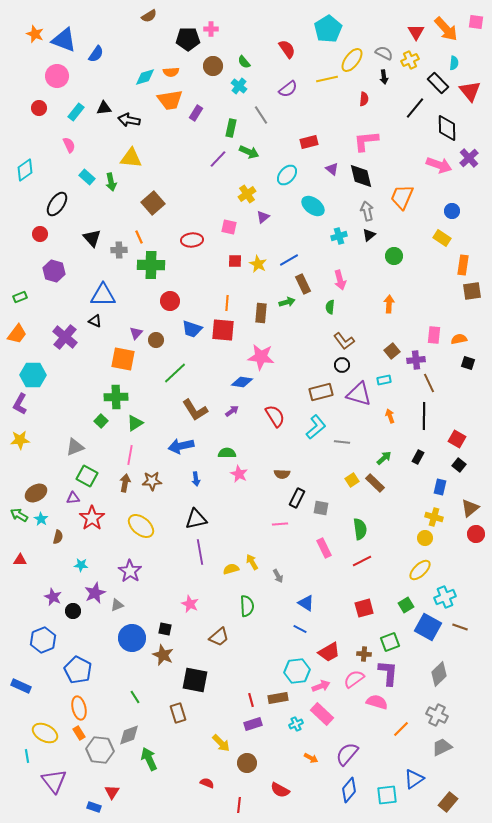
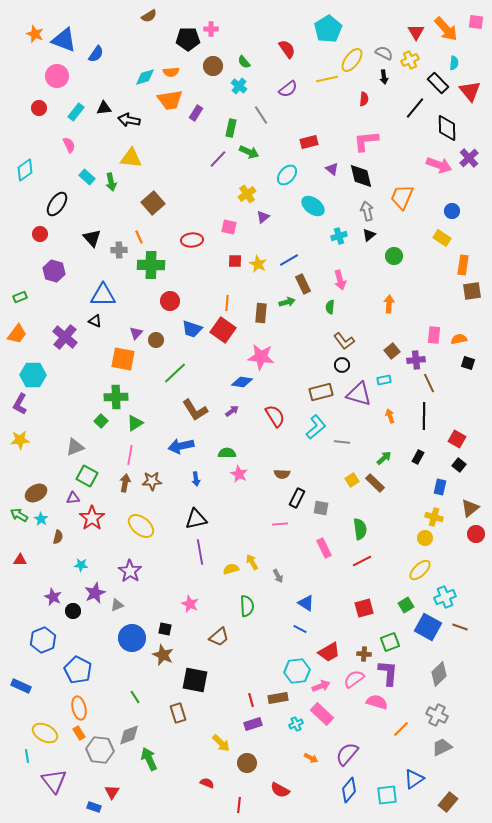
red square at (223, 330): rotated 30 degrees clockwise
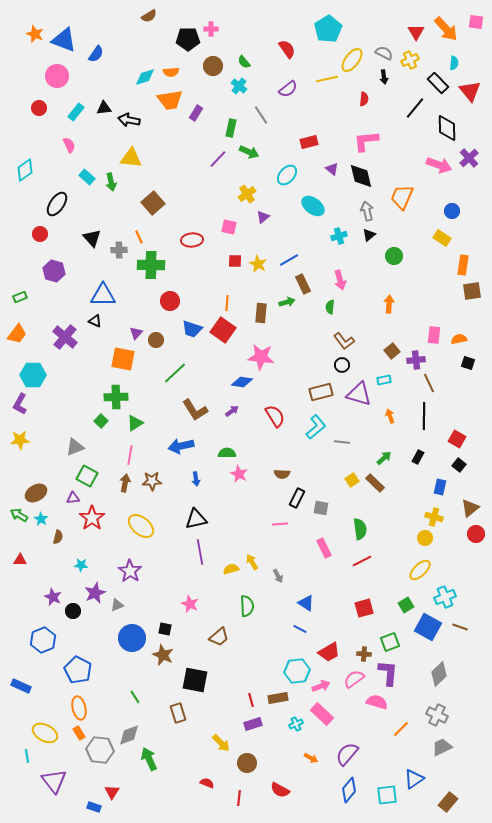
red line at (239, 805): moved 7 px up
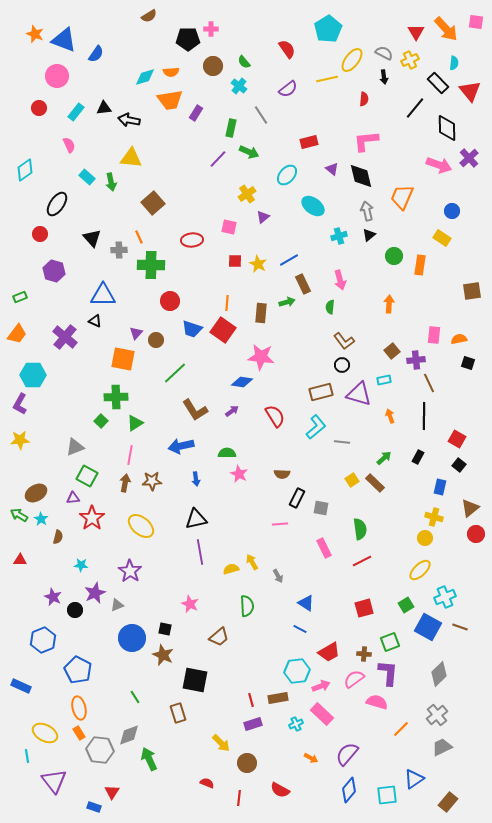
orange rectangle at (463, 265): moved 43 px left
black circle at (73, 611): moved 2 px right, 1 px up
gray cross at (437, 715): rotated 25 degrees clockwise
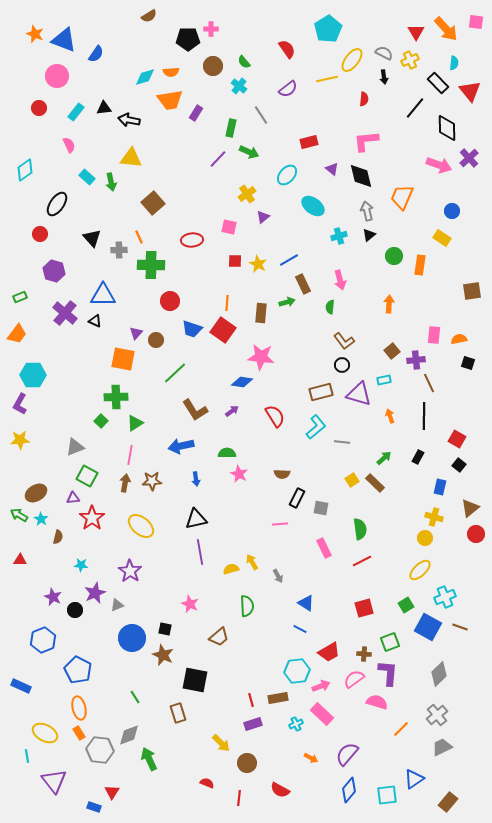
purple cross at (65, 337): moved 24 px up
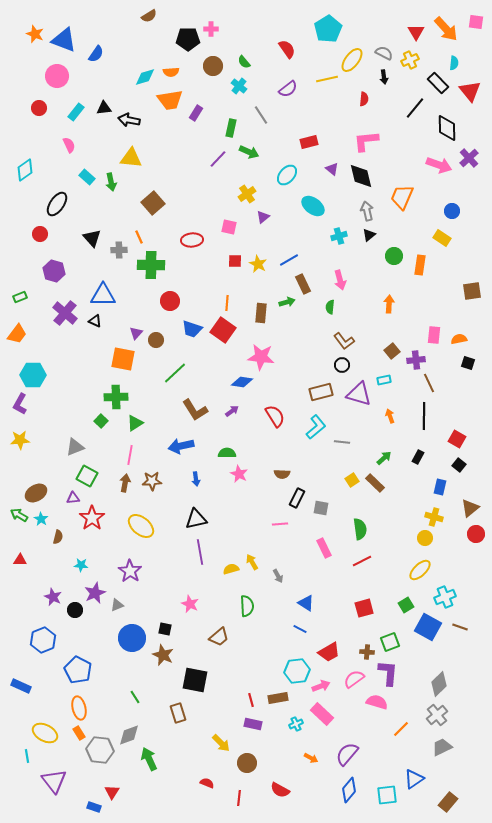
brown cross at (364, 654): moved 3 px right, 2 px up
gray diamond at (439, 674): moved 10 px down
purple rectangle at (253, 724): rotated 30 degrees clockwise
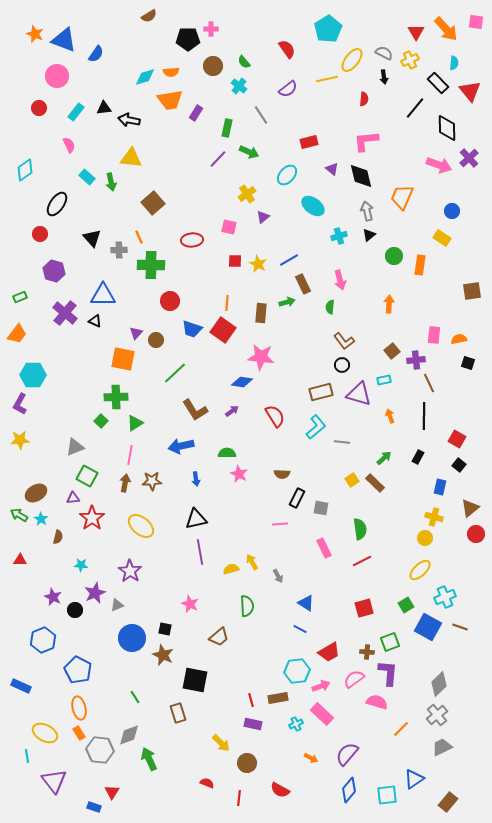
green rectangle at (231, 128): moved 4 px left
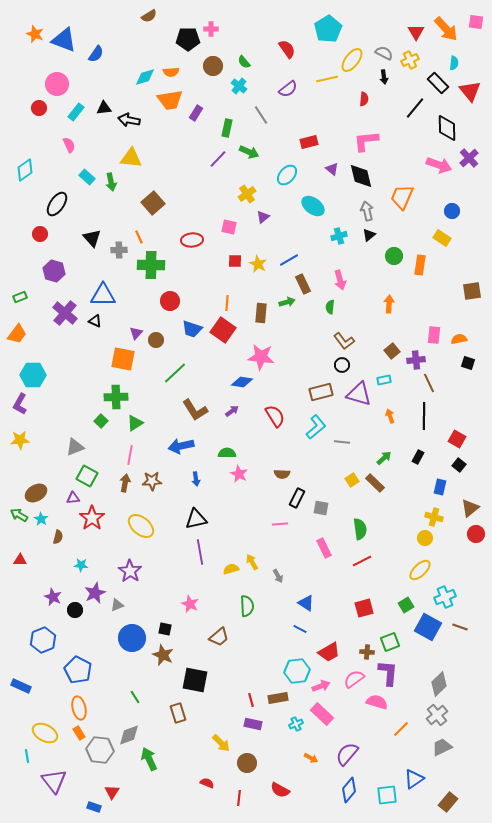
pink circle at (57, 76): moved 8 px down
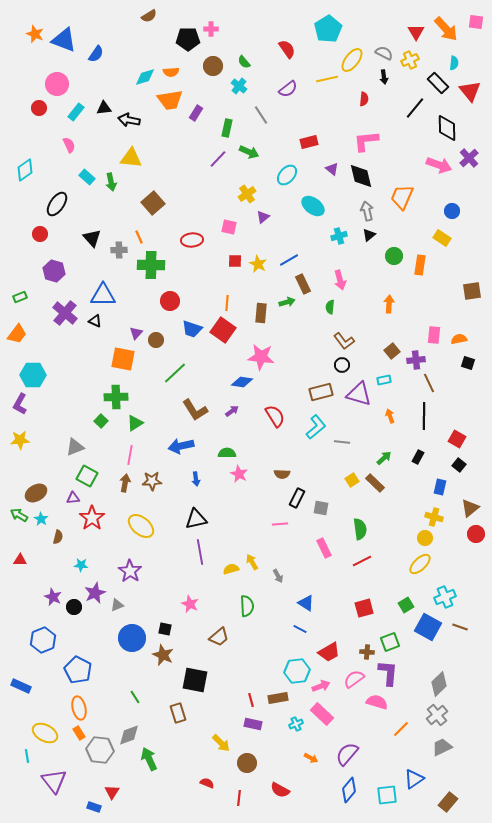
yellow ellipse at (420, 570): moved 6 px up
black circle at (75, 610): moved 1 px left, 3 px up
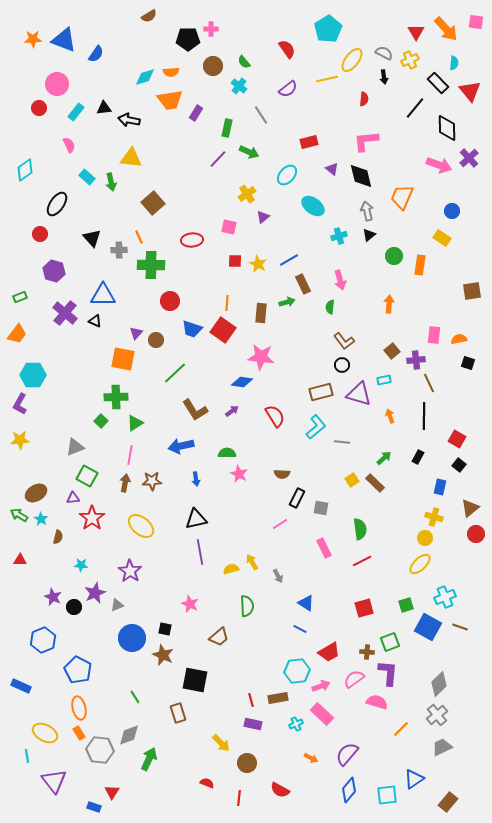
orange star at (35, 34): moved 2 px left, 5 px down; rotated 24 degrees counterclockwise
pink line at (280, 524): rotated 28 degrees counterclockwise
green square at (406, 605): rotated 14 degrees clockwise
green arrow at (149, 759): rotated 50 degrees clockwise
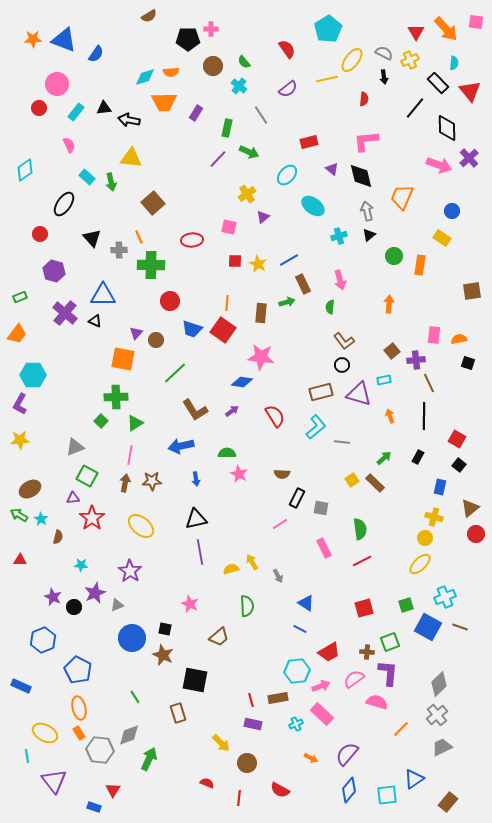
orange trapezoid at (170, 100): moved 6 px left, 2 px down; rotated 8 degrees clockwise
black ellipse at (57, 204): moved 7 px right
brown ellipse at (36, 493): moved 6 px left, 4 px up
red triangle at (112, 792): moved 1 px right, 2 px up
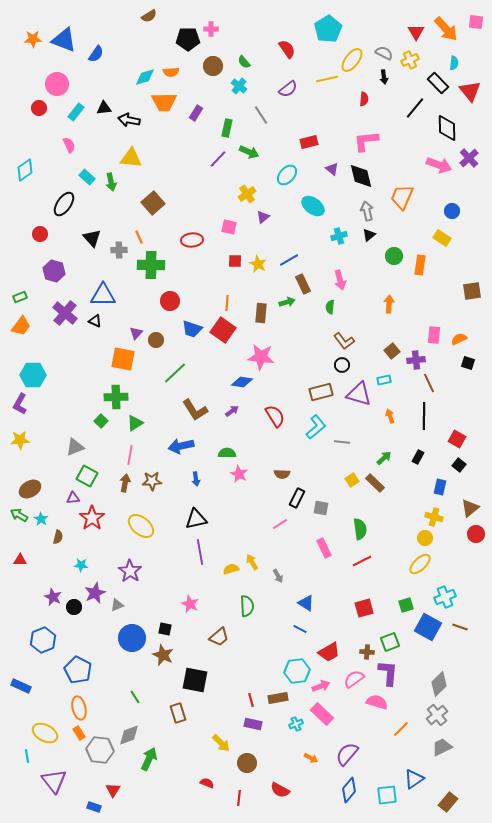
orange trapezoid at (17, 334): moved 4 px right, 8 px up
orange semicircle at (459, 339): rotated 14 degrees counterclockwise
